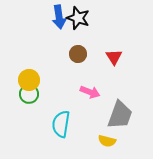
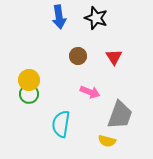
black star: moved 18 px right
brown circle: moved 2 px down
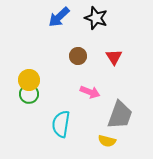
blue arrow: rotated 55 degrees clockwise
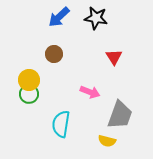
black star: rotated 10 degrees counterclockwise
brown circle: moved 24 px left, 2 px up
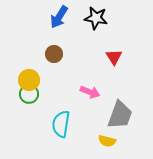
blue arrow: rotated 15 degrees counterclockwise
